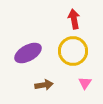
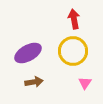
brown arrow: moved 10 px left, 3 px up
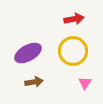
red arrow: rotated 90 degrees clockwise
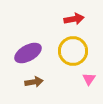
pink triangle: moved 4 px right, 4 px up
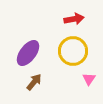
purple ellipse: rotated 24 degrees counterclockwise
brown arrow: rotated 42 degrees counterclockwise
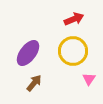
red arrow: rotated 12 degrees counterclockwise
brown arrow: moved 1 px down
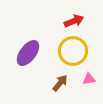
red arrow: moved 2 px down
pink triangle: rotated 48 degrees clockwise
brown arrow: moved 26 px right
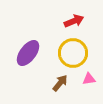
yellow circle: moved 2 px down
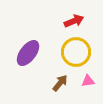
yellow circle: moved 3 px right, 1 px up
pink triangle: moved 1 px left, 2 px down
